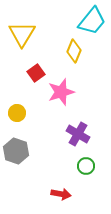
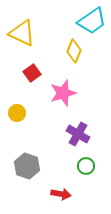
cyan trapezoid: rotated 16 degrees clockwise
yellow triangle: moved 1 px up; rotated 36 degrees counterclockwise
red square: moved 4 px left
pink star: moved 2 px right, 1 px down
gray hexagon: moved 11 px right, 15 px down
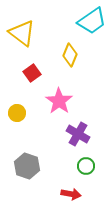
yellow triangle: rotated 12 degrees clockwise
yellow diamond: moved 4 px left, 4 px down
pink star: moved 4 px left, 8 px down; rotated 20 degrees counterclockwise
red arrow: moved 10 px right
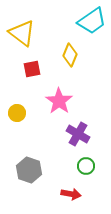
red square: moved 4 px up; rotated 24 degrees clockwise
gray hexagon: moved 2 px right, 4 px down
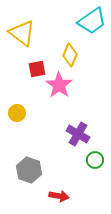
red square: moved 5 px right
pink star: moved 16 px up
green circle: moved 9 px right, 6 px up
red arrow: moved 12 px left, 2 px down
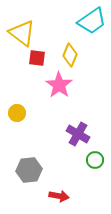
red square: moved 11 px up; rotated 18 degrees clockwise
gray hexagon: rotated 25 degrees counterclockwise
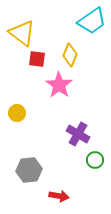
red square: moved 1 px down
